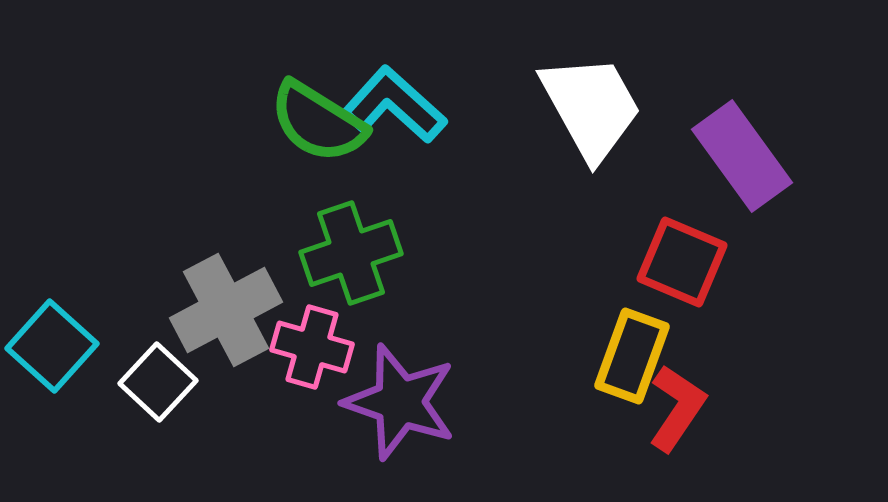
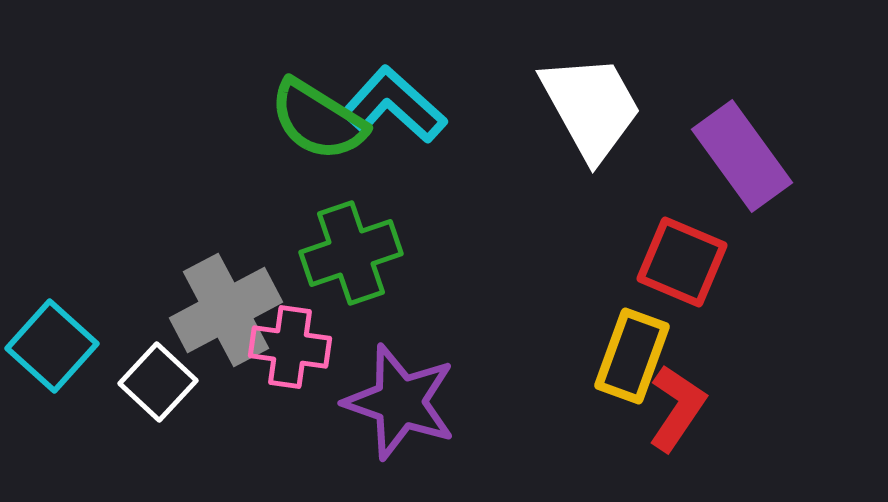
green semicircle: moved 2 px up
pink cross: moved 22 px left; rotated 8 degrees counterclockwise
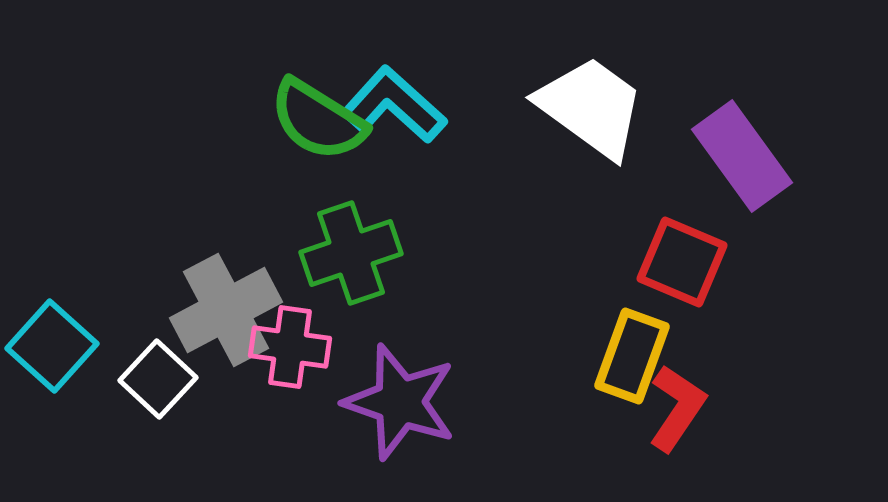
white trapezoid: rotated 25 degrees counterclockwise
white square: moved 3 px up
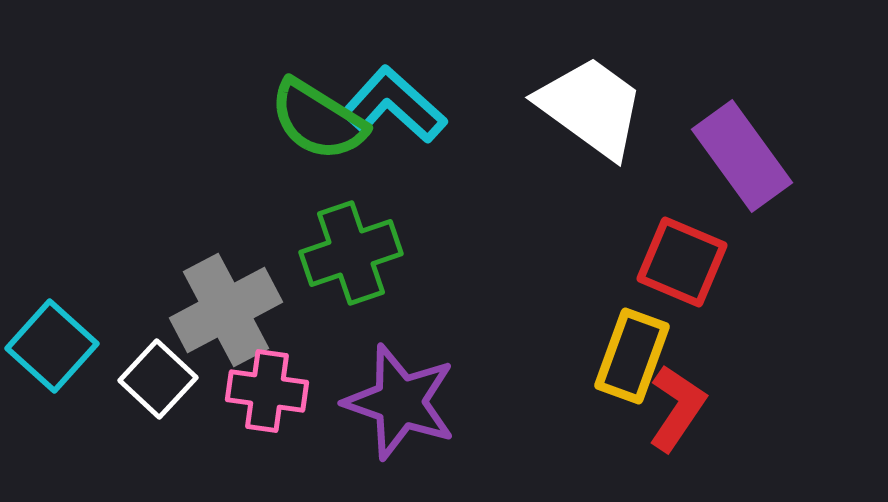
pink cross: moved 23 px left, 44 px down
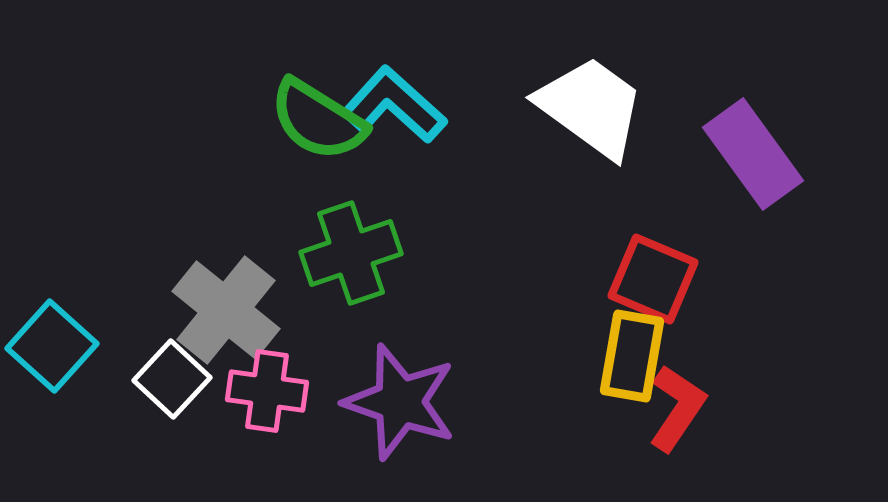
purple rectangle: moved 11 px right, 2 px up
red square: moved 29 px left, 17 px down
gray cross: rotated 23 degrees counterclockwise
yellow rectangle: rotated 10 degrees counterclockwise
white square: moved 14 px right
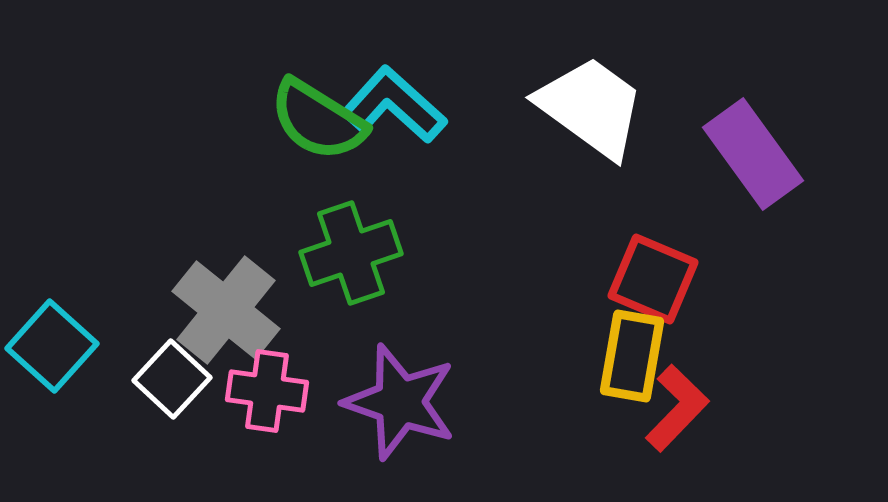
red L-shape: rotated 10 degrees clockwise
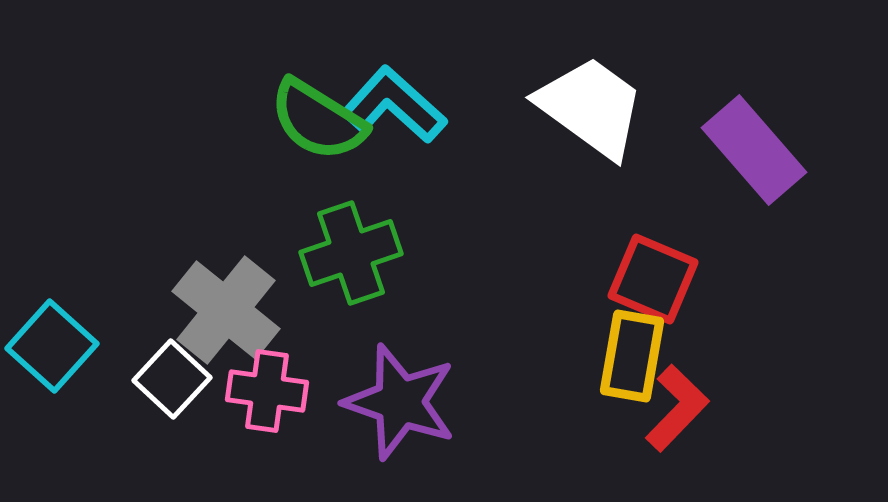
purple rectangle: moved 1 px right, 4 px up; rotated 5 degrees counterclockwise
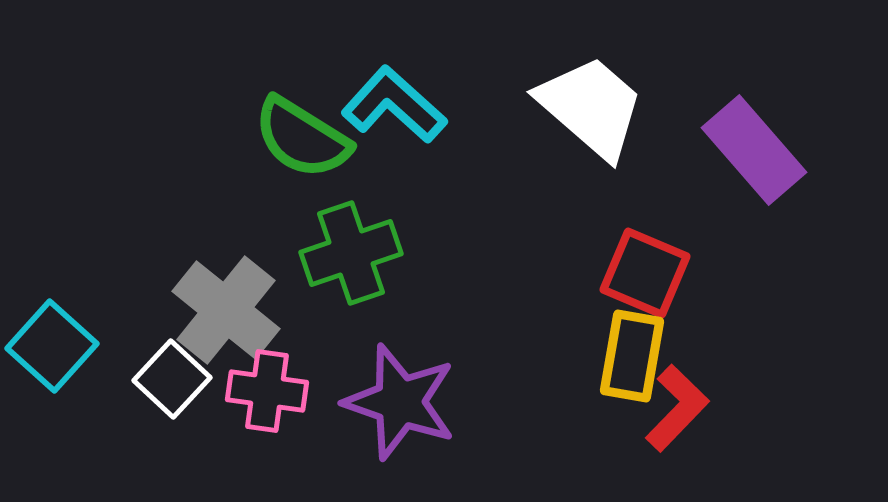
white trapezoid: rotated 5 degrees clockwise
green semicircle: moved 16 px left, 18 px down
red square: moved 8 px left, 6 px up
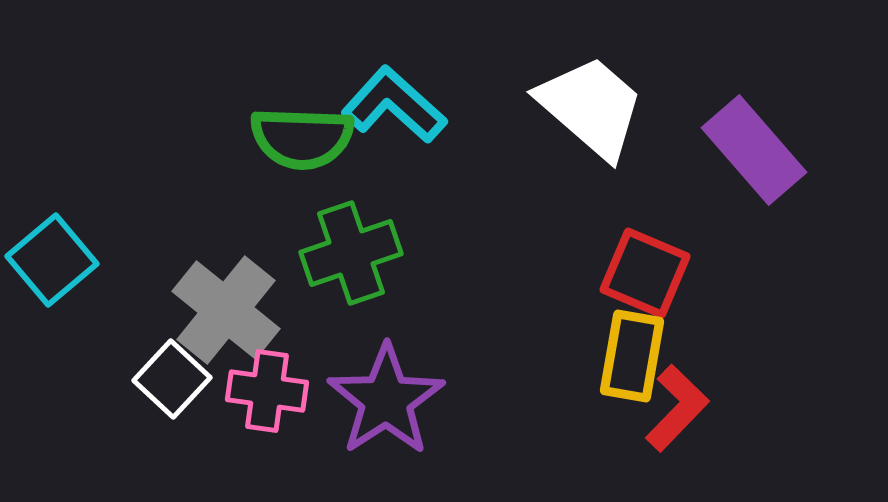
green semicircle: rotated 30 degrees counterclockwise
cyan square: moved 86 px up; rotated 8 degrees clockwise
purple star: moved 14 px left, 2 px up; rotated 20 degrees clockwise
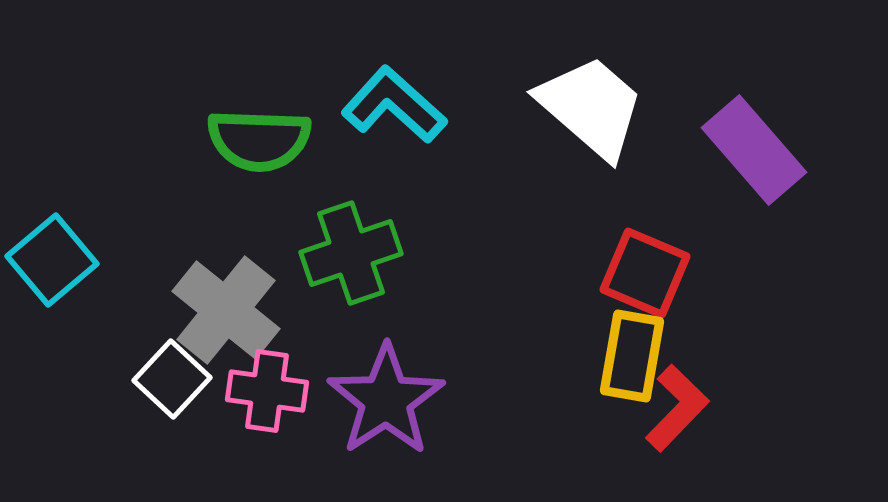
green semicircle: moved 43 px left, 2 px down
